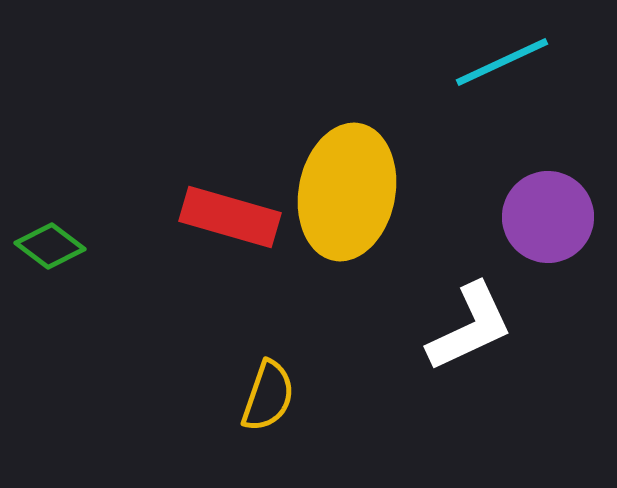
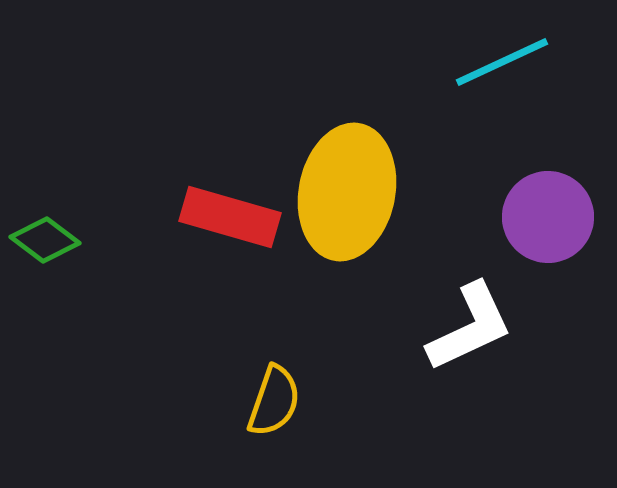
green diamond: moved 5 px left, 6 px up
yellow semicircle: moved 6 px right, 5 px down
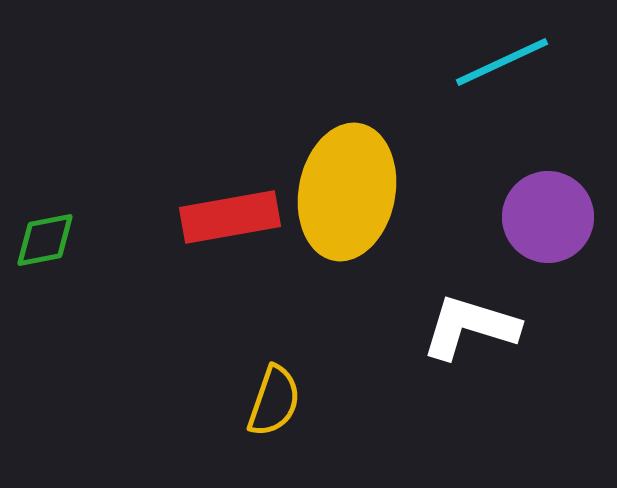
red rectangle: rotated 26 degrees counterclockwise
green diamond: rotated 48 degrees counterclockwise
white L-shape: rotated 138 degrees counterclockwise
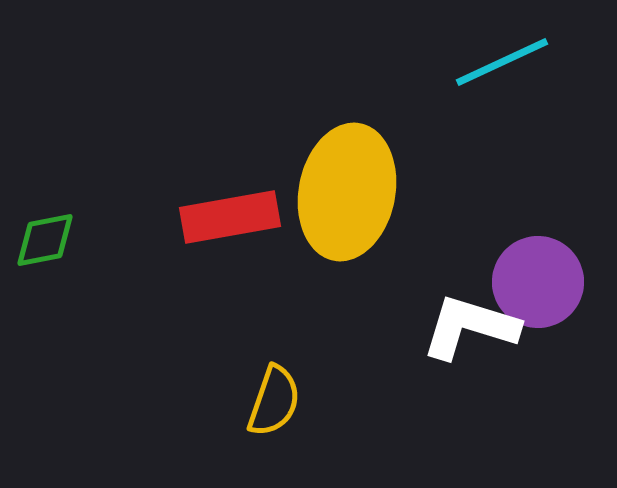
purple circle: moved 10 px left, 65 px down
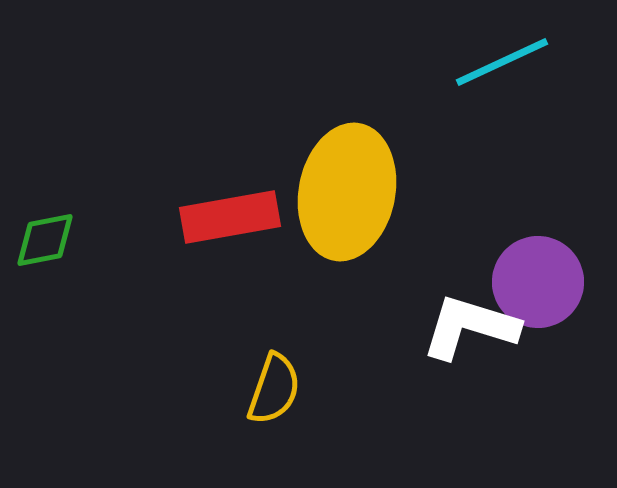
yellow semicircle: moved 12 px up
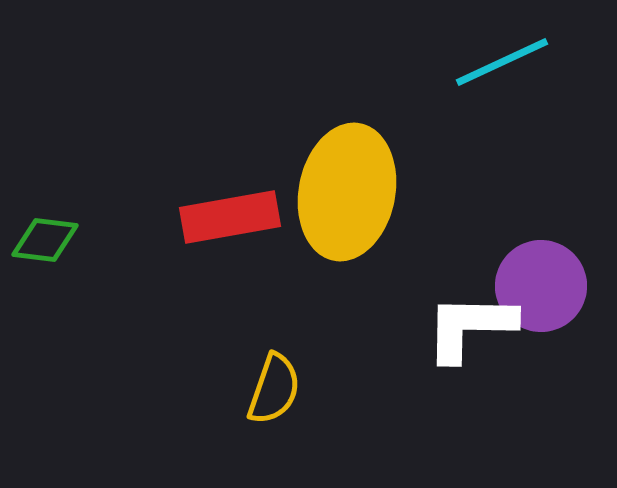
green diamond: rotated 18 degrees clockwise
purple circle: moved 3 px right, 4 px down
white L-shape: rotated 16 degrees counterclockwise
